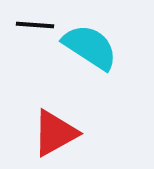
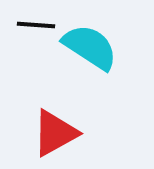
black line: moved 1 px right
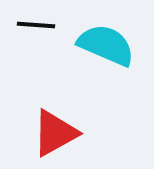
cyan semicircle: moved 16 px right, 2 px up; rotated 10 degrees counterclockwise
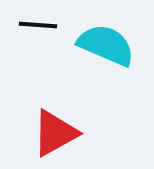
black line: moved 2 px right
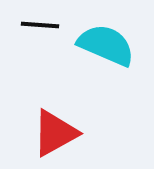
black line: moved 2 px right
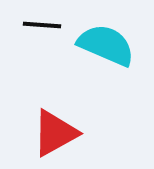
black line: moved 2 px right
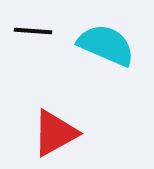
black line: moved 9 px left, 6 px down
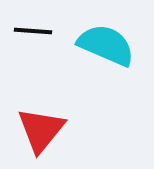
red triangle: moved 14 px left, 3 px up; rotated 22 degrees counterclockwise
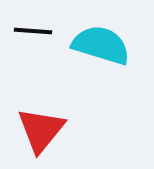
cyan semicircle: moved 5 px left; rotated 6 degrees counterclockwise
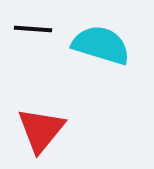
black line: moved 2 px up
